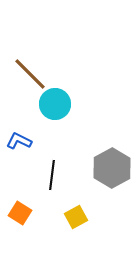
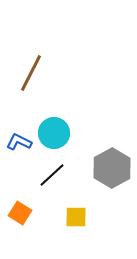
brown line: moved 1 px right, 1 px up; rotated 72 degrees clockwise
cyan circle: moved 1 px left, 29 px down
blue L-shape: moved 1 px down
black line: rotated 40 degrees clockwise
yellow square: rotated 30 degrees clockwise
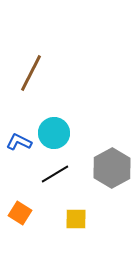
black line: moved 3 px right, 1 px up; rotated 12 degrees clockwise
yellow square: moved 2 px down
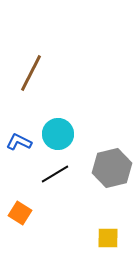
cyan circle: moved 4 px right, 1 px down
gray hexagon: rotated 15 degrees clockwise
yellow square: moved 32 px right, 19 px down
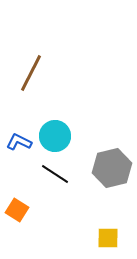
cyan circle: moved 3 px left, 2 px down
black line: rotated 64 degrees clockwise
orange square: moved 3 px left, 3 px up
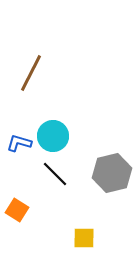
cyan circle: moved 2 px left
blue L-shape: moved 1 px down; rotated 10 degrees counterclockwise
gray hexagon: moved 5 px down
black line: rotated 12 degrees clockwise
yellow square: moved 24 px left
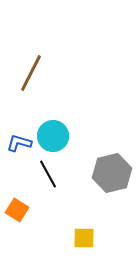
black line: moved 7 px left; rotated 16 degrees clockwise
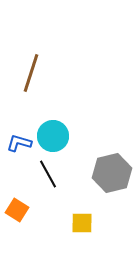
brown line: rotated 9 degrees counterclockwise
yellow square: moved 2 px left, 15 px up
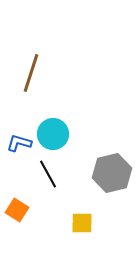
cyan circle: moved 2 px up
